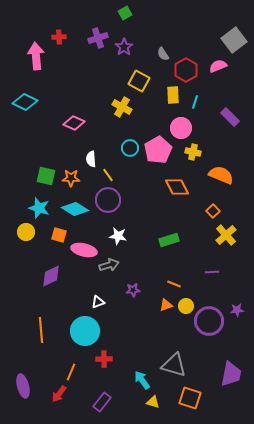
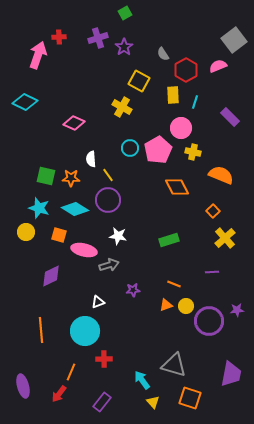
pink arrow at (36, 56): moved 2 px right, 1 px up; rotated 24 degrees clockwise
yellow cross at (226, 235): moved 1 px left, 3 px down
yellow triangle at (153, 402): rotated 32 degrees clockwise
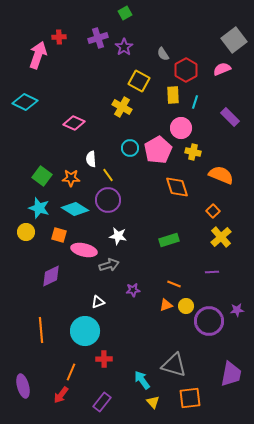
pink semicircle at (218, 66): moved 4 px right, 3 px down
green square at (46, 176): moved 4 px left; rotated 24 degrees clockwise
orange diamond at (177, 187): rotated 10 degrees clockwise
yellow cross at (225, 238): moved 4 px left, 1 px up
red arrow at (59, 394): moved 2 px right, 1 px down
orange square at (190, 398): rotated 25 degrees counterclockwise
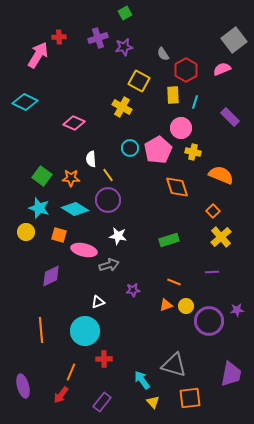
purple star at (124, 47): rotated 24 degrees clockwise
pink arrow at (38, 55): rotated 12 degrees clockwise
orange line at (174, 284): moved 2 px up
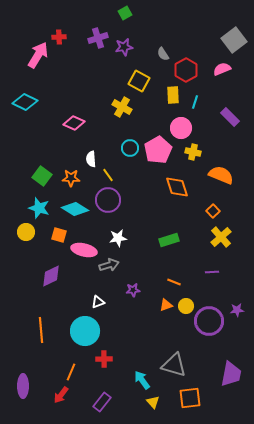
white star at (118, 236): moved 2 px down; rotated 18 degrees counterclockwise
purple ellipse at (23, 386): rotated 15 degrees clockwise
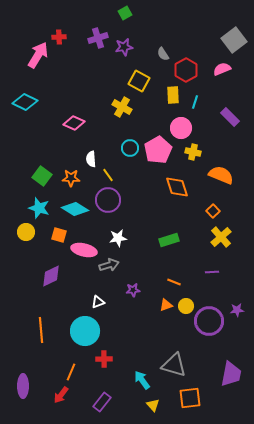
yellow triangle at (153, 402): moved 3 px down
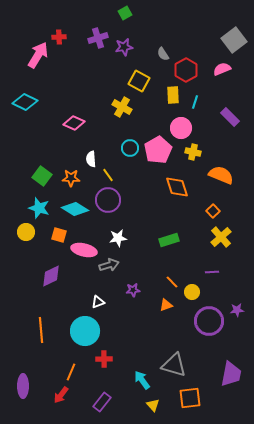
orange line at (174, 282): moved 2 px left; rotated 24 degrees clockwise
yellow circle at (186, 306): moved 6 px right, 14 px up
